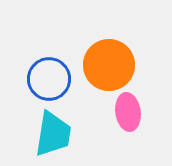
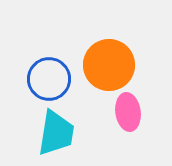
cyan trapezoid: moved 3 px right, 1 px up
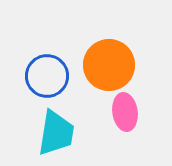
blue circle: moved 2 px left, 3 px up
pink ellipse: moved 3 px left
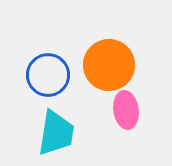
blue circle: moved 1 px right, 1 px up
pink ellipse: moved 1 px right, 2 px up
